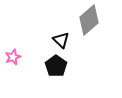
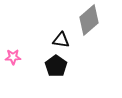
black triangle: rotated 36 degrees counterclockwise
pink star: rotated 21 degrees clockwise
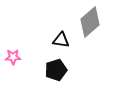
gray diamond: moved 1 px right, 2 px down
black pentagon: moved 4 px down; rotated 20 degrees clockwise
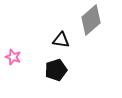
gray diamond: moved 1 px right, 2 px up
pink star: rotated 21 degrees clockwise
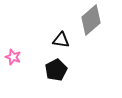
black pentagon: rotated 10 degrees counterclockwise
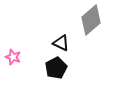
black triangle: moved 3 px down; rotated 18 degrees clockwise
black pentagon: moved 2 px up
